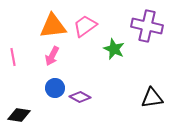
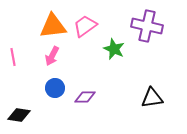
purple diamond: moved 5 px right; rotated 30 degrees counterclockwise
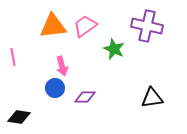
pink arrow: moved 10 px right, 10 px down; rotated 42 degrees counterclockwise
black diamond: moved 2 px down
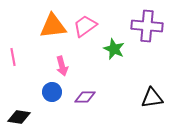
purple cross: rotated 8 degrees counterclockwise
blue circle: moved 3 px left, 4 px down
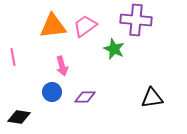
purple cross: moved 11 px left, 6 px up
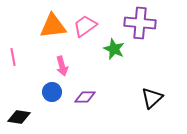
purple cross: moved 4 px right, 3 px down
black triangle: rotated 35 degrees counterclockwise
